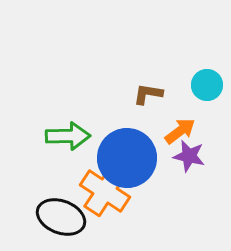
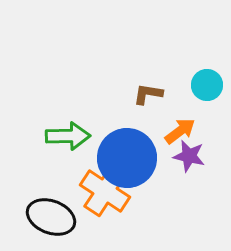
black ellipse: moved 10 px left
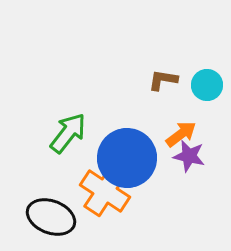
brown L-shape: moved 15 px right, 14 px up
orange arrow: moved 1 px right, 3 px down
green arrow: moved 3 px up; rotated 51 degrees counterclockwise
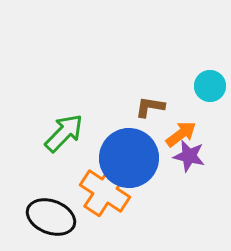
brown L-shape: moved 13 px left, 27 px down
cyan circle: moved 3 px right, 1 px down
green arrow: moved 4 px left; rotated 6 degrees clockwise
blue circle: moved 2 px right
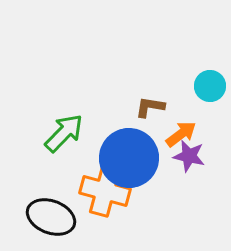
orange cross: rotated 18 degrees counterclockwise
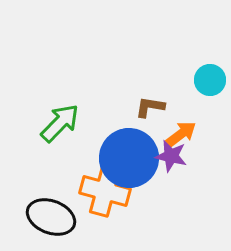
cyan circle: moved 6 px up
green arrow: moved 4 px left, 10 px up
purple star: moved 18 px left
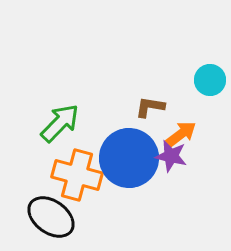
orange cross: moved 28 px left, 16 px up
black ellipse: rotated 15 degrees clockwise
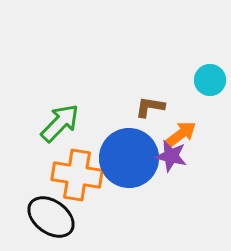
orange cross: rotated 6 degrees counterclockwise
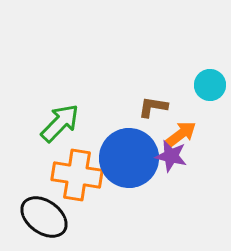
cyan circle: moved 5 px down
brown L-shape: moved 3 px right
black ellipse: moved 7 px left
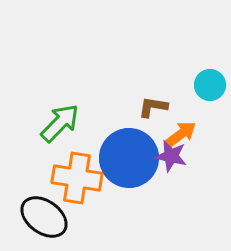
orange cross: moved 3 px down
